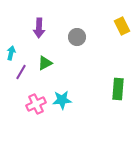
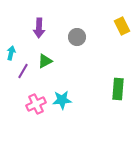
green triangle: moved 2 px up
purple line: moved 2 px right, 1 px up
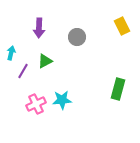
green rectangle: rotated 10 degrees clockwise
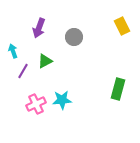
purple arrow: rotated 18 degrees clockwise
gray circle: moved 3 px left
cyan arrow: moved 2 px right, 2 px up; rotated 32 degrees counterclockwise
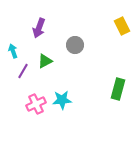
gray circle: moved 1 px right, 8 px down
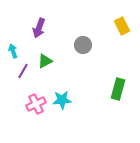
gray circle: moved 8 px right
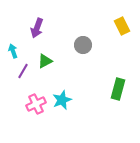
purple arrow: moved 2 px left
cyan star: rotated 18 degrees counterclockwise
